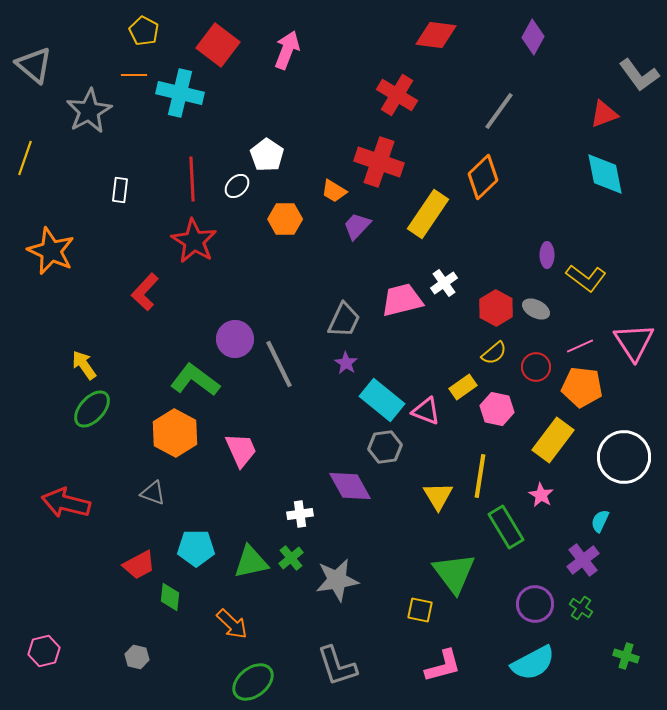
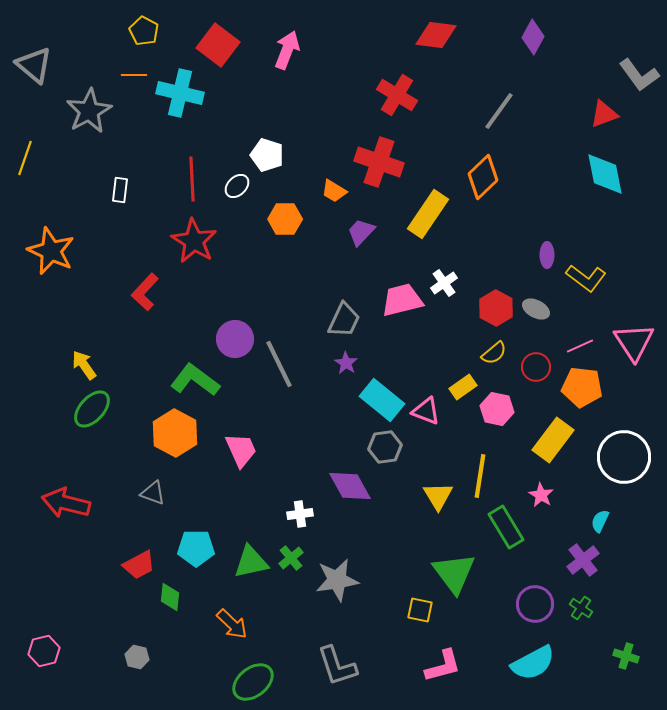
white pentagon at (267, 155): rotated 16 degrees counterclockwise
purple trapezoid at (357, 226): moved 4 px right, 6 px down
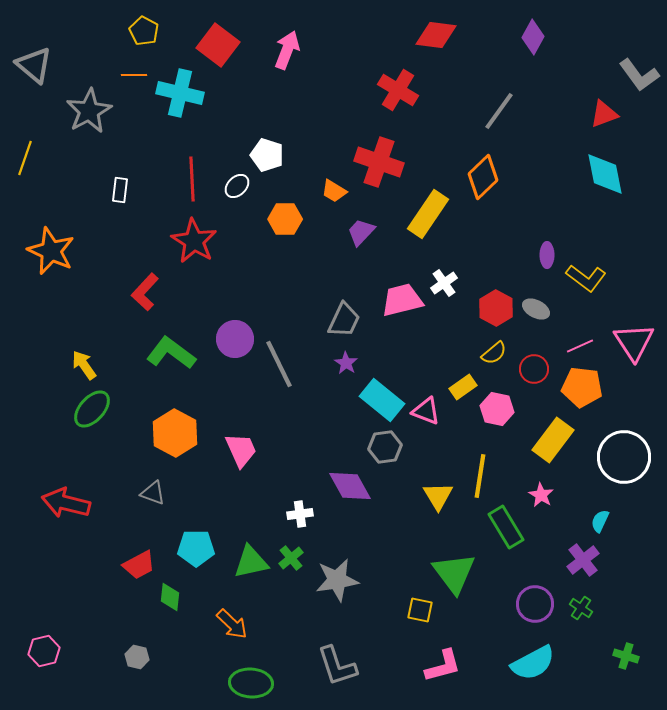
red cross at (397, 95): moved 1 px right, 5 px up
red circle at (536, 367): moved 2 px left, 2 px down
green L-shape at (195, 380): moved 24 px left, 27 px up
green ellipse at (253, 682): moved 2 px left, 1 px down; rotated 42 degrees clockwise
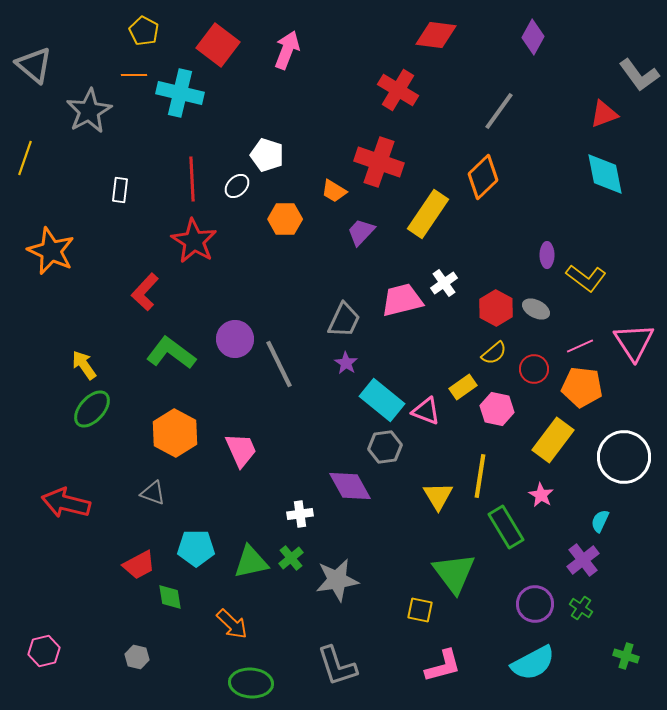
green diamond at (170, 597): rotated 16 degrees counterclockwise
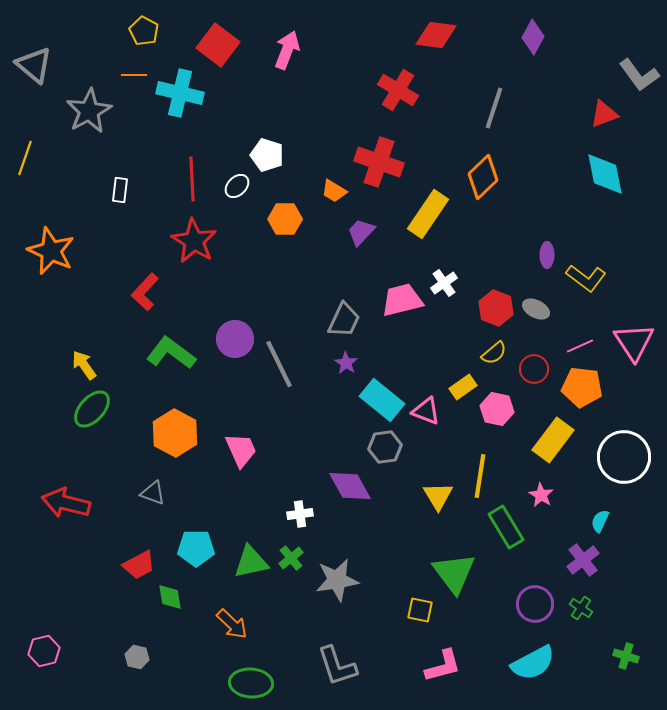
gray line at (499, 111): moved 5 px left, 3 px up; rotated 18 degrees counterclockwise
red hexagon at (496, 308): rotated 8 degrees counterclockwise
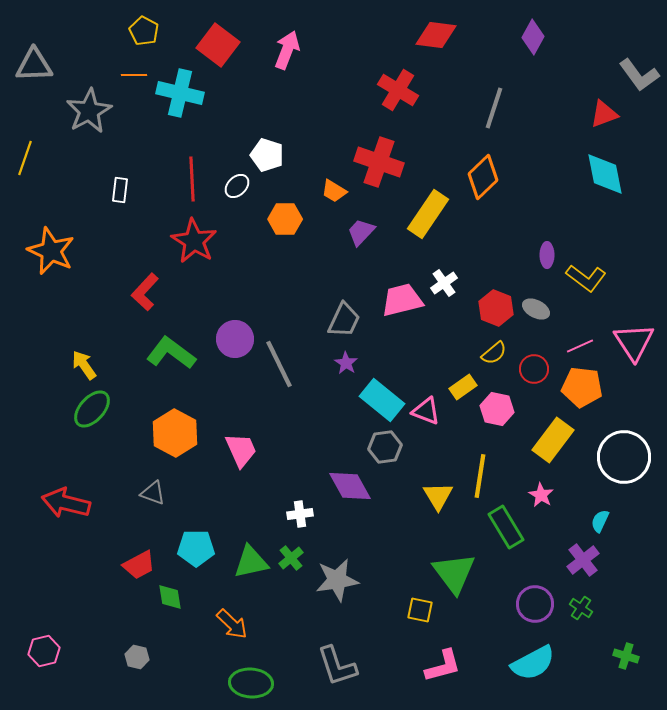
gray triangle at (34, 65): rotated 42 degrees counterclockwise
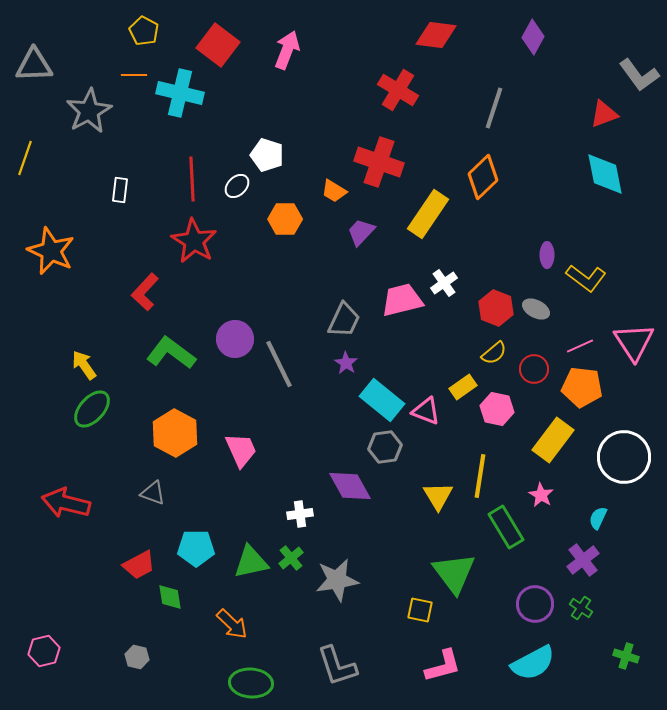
cyan semicircle at (600, 521): moved 2 px left, 3 px up
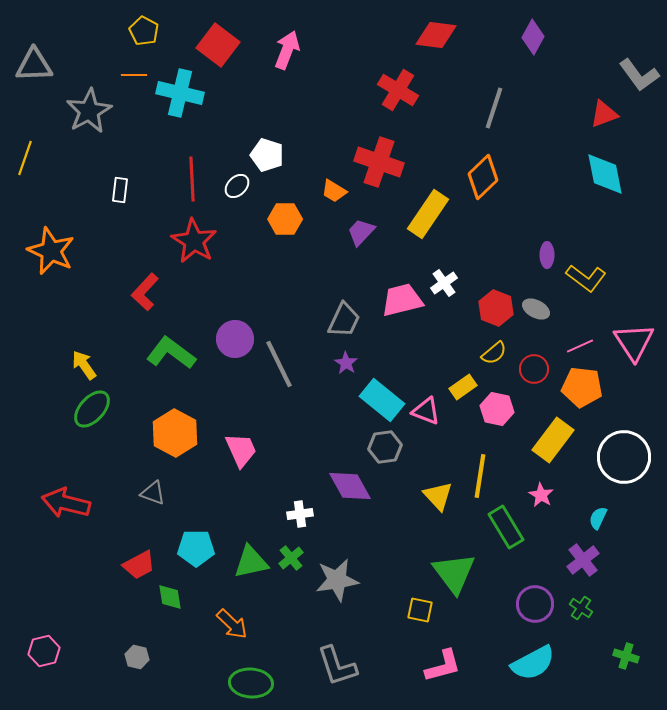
yellow triangle at (438, 496): rotated 12 degrees counterclockwise
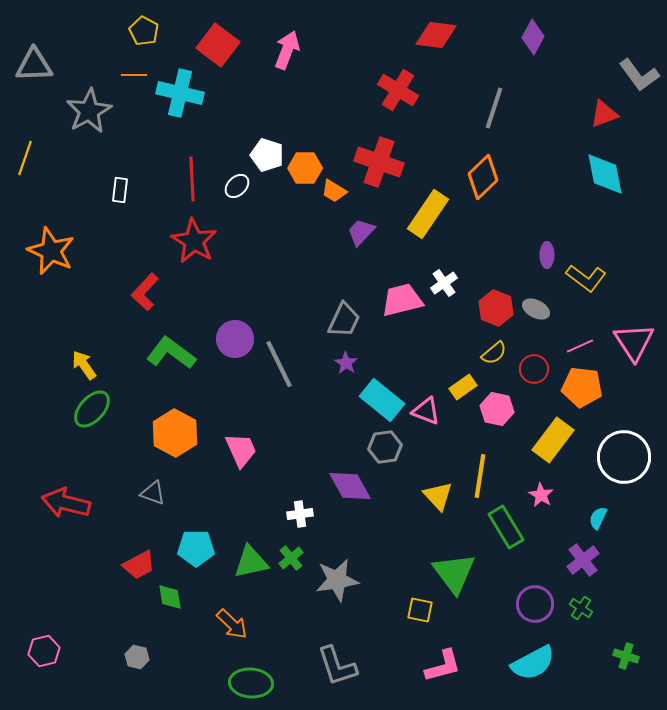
orange hexagon at (285, 219): moved 20 px right, 51 px up
